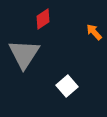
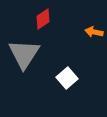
orange arrow: rotated 36 degrees counterclockwise
white square: moved 8 px up
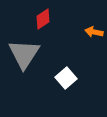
white square: moved 1 px left
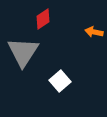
gray triangle: moved 1 px left, 2 px up
white square: moved 6 px left, 3 px down
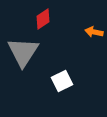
white square: moved 2 px right; rotated 15 degrees clockwise
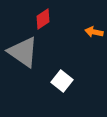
gray triangle: rotated 28 degrees counterclockwise
white square: rotated 25 degrees counterclockwise
